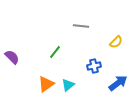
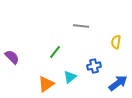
yellow semicircle: rotated 144 degrees clockwise
cyan triangle: moved 2 px right, 8 px up
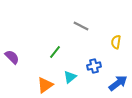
gray line: rotated 21 degrees clockwise
orange triangle: moved 1 px left, 1 px down
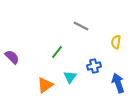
green line: moved 2 px right
cyan triangle: rotated 16 degrees counterclockwise
blue arrow: rotated 72 degrees counterclockwise
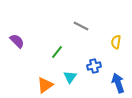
purple semicircle: moved 5 px right, 16 px up
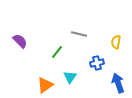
gray line: moved 2 px left, 8 px down; rotated 14 degrees counterclockwise
purple semicircle: moved 3 px right
blue cross: moved 3 px right, 3 px up
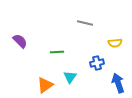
gray line: moved 6 px right, 11 px up
yellow semicircle: moved 1 px left, 1 px down; rotated 104 degrees counterclockwise
green line: rotated 48 degrees clockwise
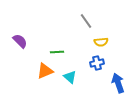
gray line: moved 1 px right, 2 px up; rotated 42 degrees clockwise
yellow semicircle: moved 14 px left, 1 px up
cyan triangle: rotated 24 degrees counterclockwise
orange triangle: moved 14 px up; rotated 12 degrees clockwise
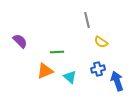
gray line: moved 1 px right, 1 px up; rotated 21 degrees clockwise
yellow semicircle: rotated 40 degrees clockwise
blue cross: moved 1 px right, 6 px down
blue arrow: moved 1 px left, 2 px up
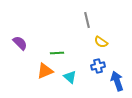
purple semicircle: moved 2 px down
green line: moved 1 px down
blue cross: moved 3 px up
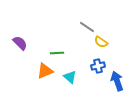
gray line: moved 7 px down; rotated 42 degrees counterclockwise
